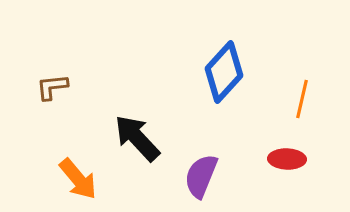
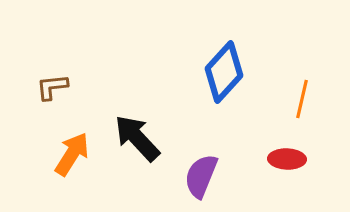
orange arrow: moved 6 px left, 25 px up; rotated 108 degrees counterclockwise
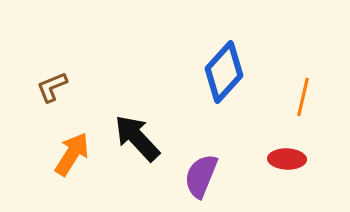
brown L-shape: rotated 16 degrees counterclockwise
orange line: moved 1 px right, 2 px up
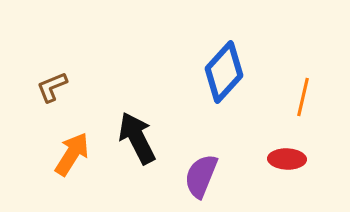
black arrow: rotated 16 degrees clockwise
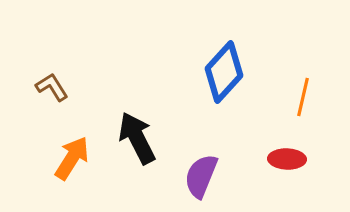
brown L-shape: rotated 80 degrees clockwise
orange arrow: moved 4 px down
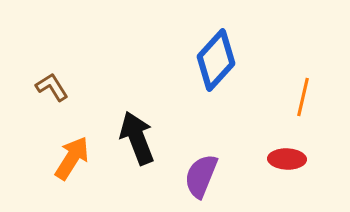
blue diamond: moved 8 px left, 12 px up
black arrow: rotated 6 degrees clockwise
